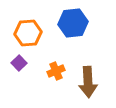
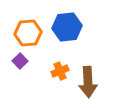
blue hexagon: moved 6 px left, 4 px down
purple square: moved 1 px right, 2 px up
orange cross: moved 4 px right
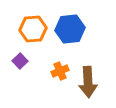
blue hexagon: moved 3 px right, 2 px down
orange hexagon: moved 5 px right, 4 px up
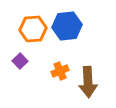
blue hexagon: moved 3 px left, 3 px up
